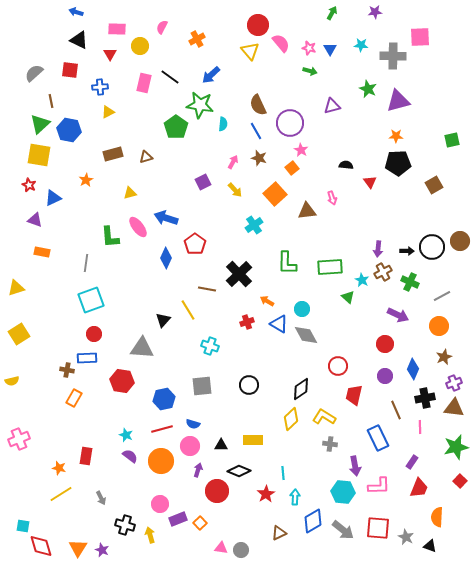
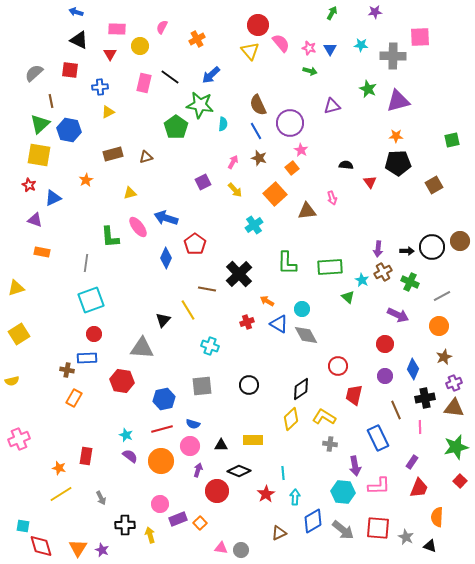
black cross at (125, 525): rotated 18 degrees counterclockwise
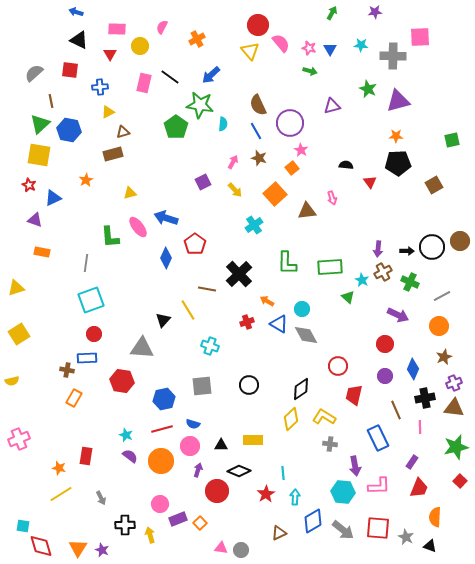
brown triangle at (146, 157): moved 23 px left, 25 px up
orange semicircle at (437, 517): moved 2 px left
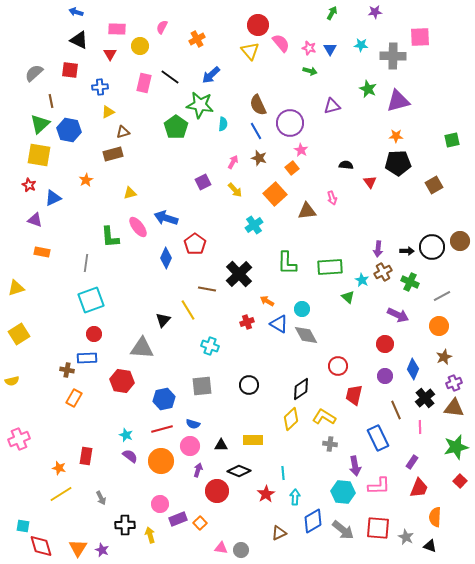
black cross at (425, 398): rotated 30 degrees counterclockwise
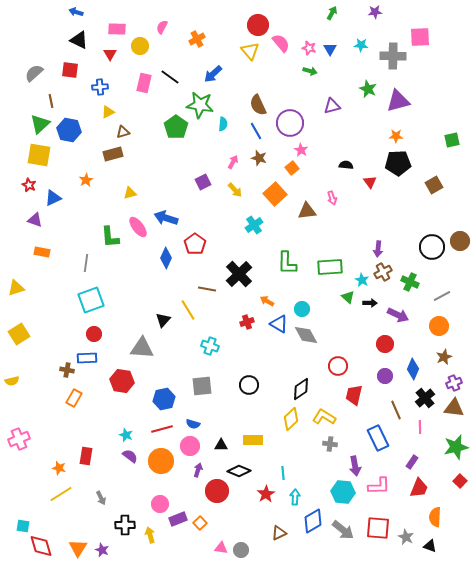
blue arrow at (211, 75): moved 2 px right, 1 px up
black arrow at (407, 251): moved 37 px left, 52 px down
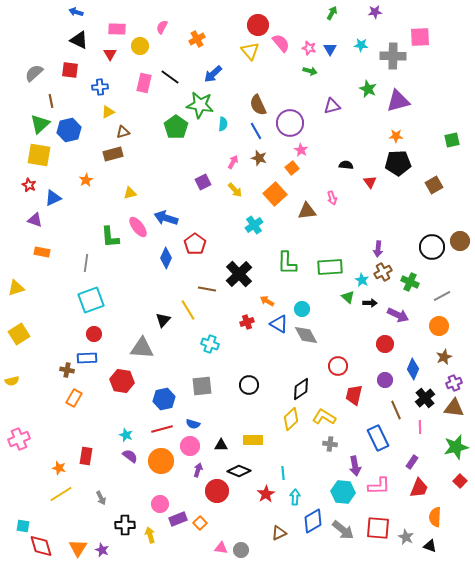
blue hexagon at (69, 130): rotated 25 degrees counterclockwise
cyan cross at (210, 346): moved 2 px up
purple circle at (385, 376): moved 4 px down
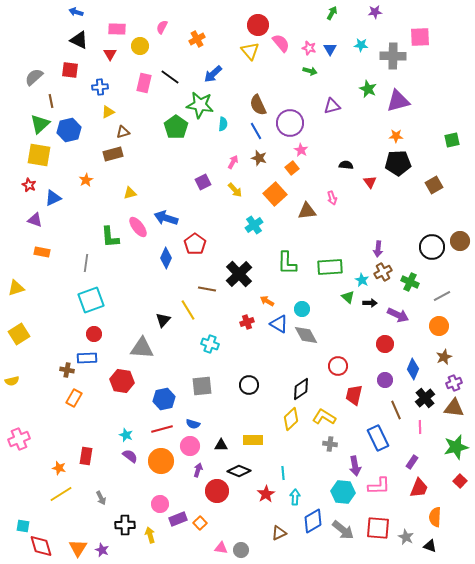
gray semicircle at (34, 73): moved 4 px down
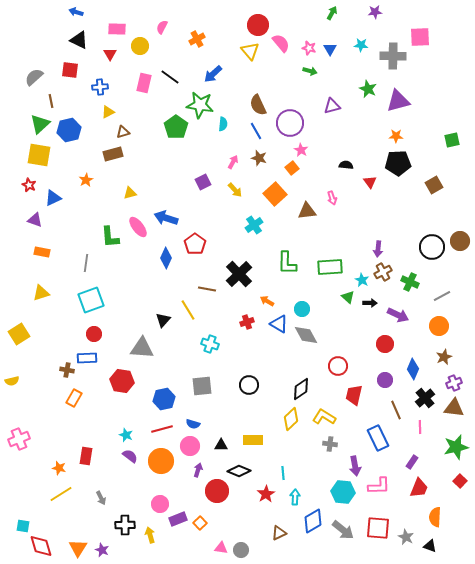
yellow triangle at (16, 288): moved 25 px right, 5 px down
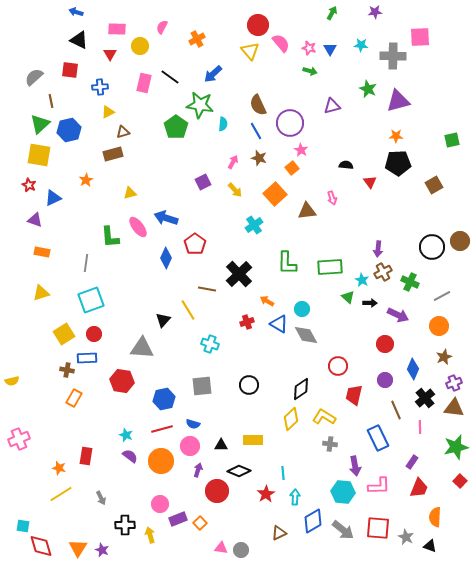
yellow square at (19, 334): moved 45 px right
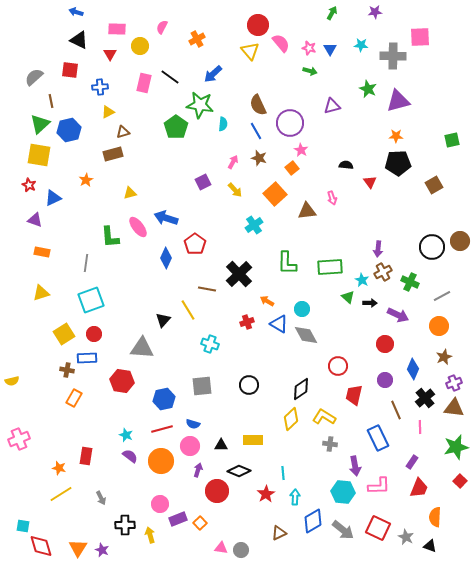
red square at (378, 528): rotated 20 degrees clockwise
